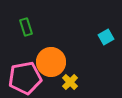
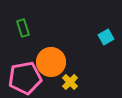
green rectangle: moved 3 px left, 1 px down
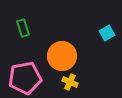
cyan square: moved 1 px right, 4 px up
orange circle: moved 11 px right, 6 px up
yellow cross: rotated 21 degrees counterclockwise
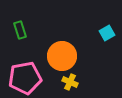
green rectangle: moved 3 px left, 2 px down
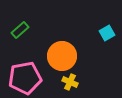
green rectangle: rotated 66 degrees clockwise
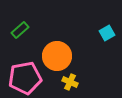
orange circle: moved 5 px left
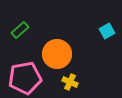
cyan square: moved 2 px up
orange circle: moved 2 px up
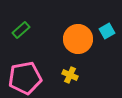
green rectangle: moved 1 px right
orange circle: moved 21 px right, 15 px up
yellow cross: moved 7 px up
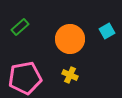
green rectangle: moved 1 px left, 3 px up
orange circle: moved 8 px left
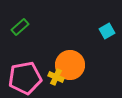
orange circle: moved 26 px down
yellow cross: moved 14 px left, 2 px down
